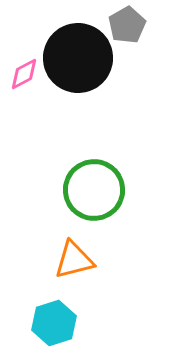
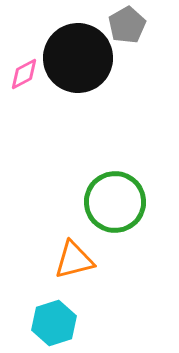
green circle: moved 21 px right, 12 px down
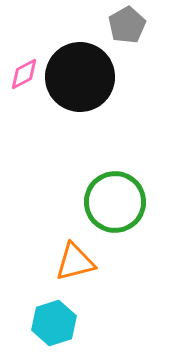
black circle: moved 2 px right, 19 px down
orange triangle: moved 1 px right, 2 px down
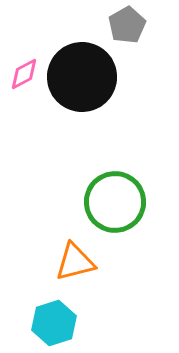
black circle: moved 2 px right
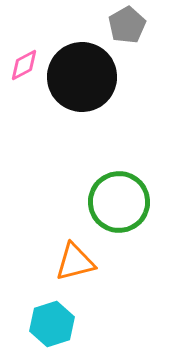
pink diamond: moved 9 px up
green circle: moved 4 px right
cyan hexagon: moved 2 px left, 1 px down
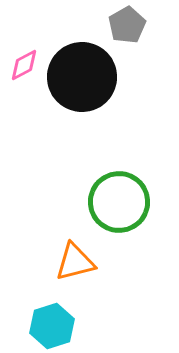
cyan hexagon: moved 2 px down
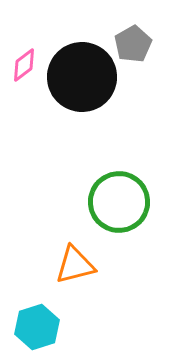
gray pentagon: moved 6 px right, 19 px down
pink diamond: rotated 8 degrees counterclockwise
orange triangle: moved 3 px down
cyan hexagon: moved 15 px left, 1 px down
